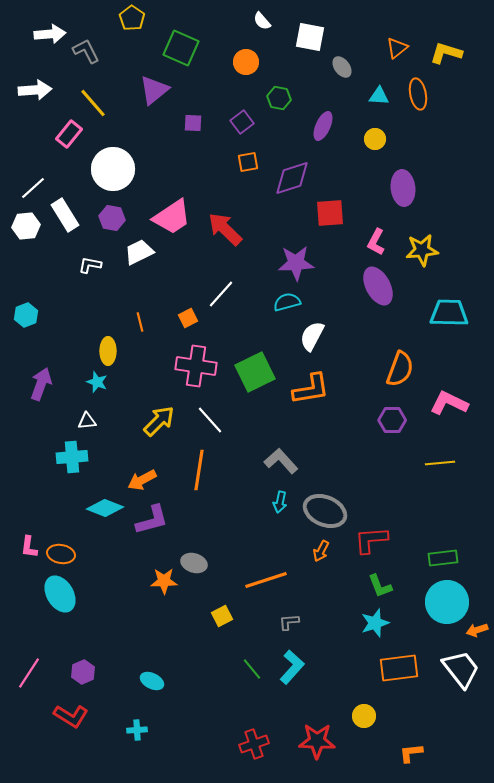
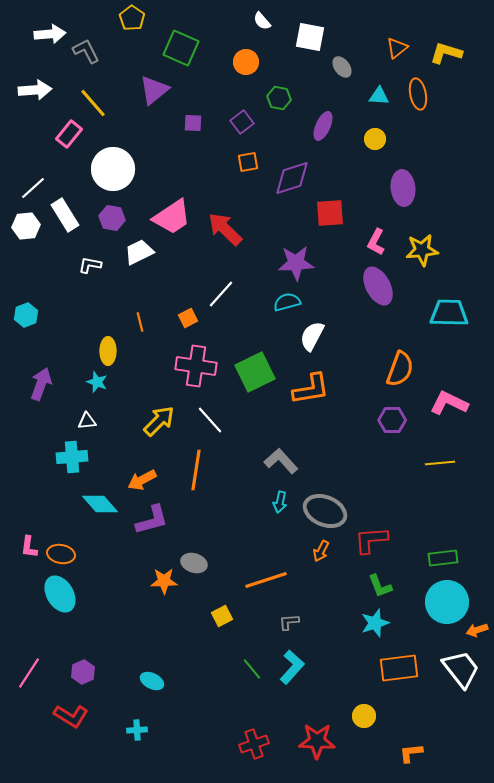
orange line at (199, 470): moved 3 px left
cyan diamond at (105, 508): moved 5 px left, 4 px up; rotated 27 degrees clockwise
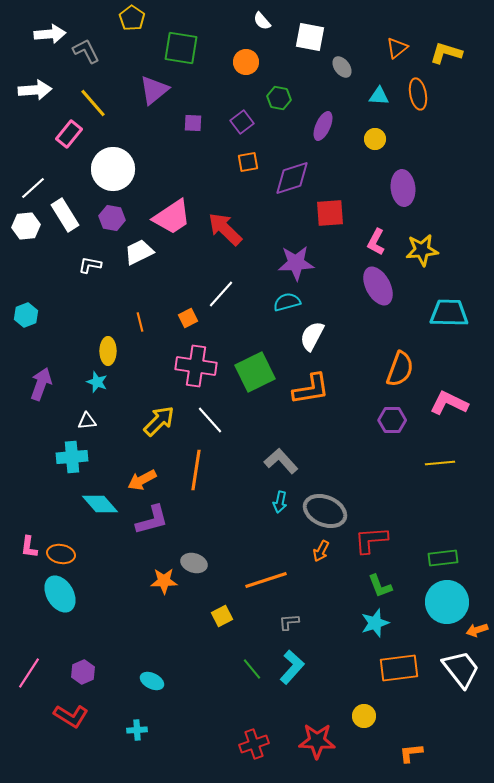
green square at (181, 48): rotated 15 degrees counterclockwise
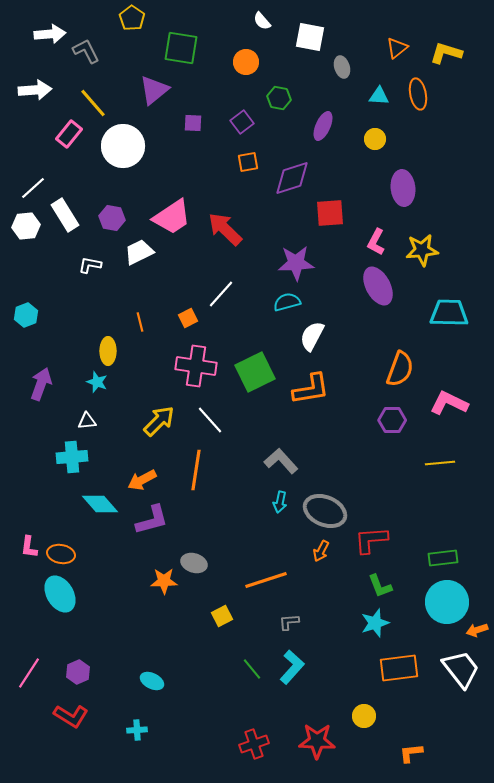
gray ellipse at (342, 67): rotated 20 degrees clockwise
white circle at (113, 169): moved 10 px right, 23 px up
purple hexagon at (83, 672): moved 5 px left
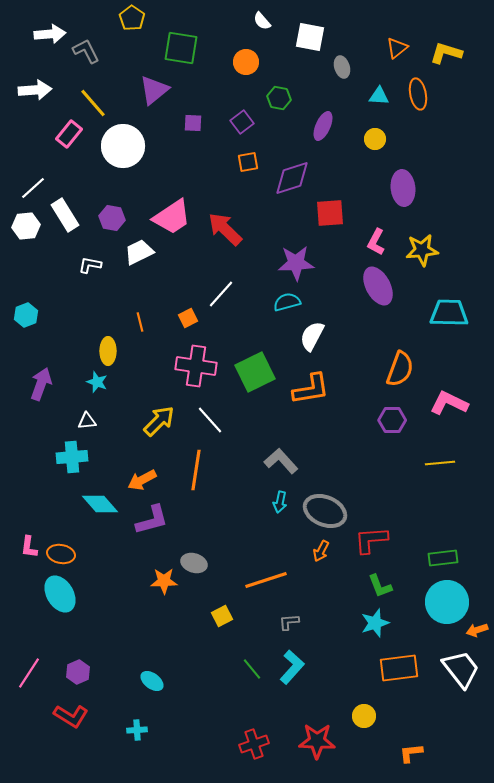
cyan ellipse at (152, 681): rotated 10 degrees clockwise
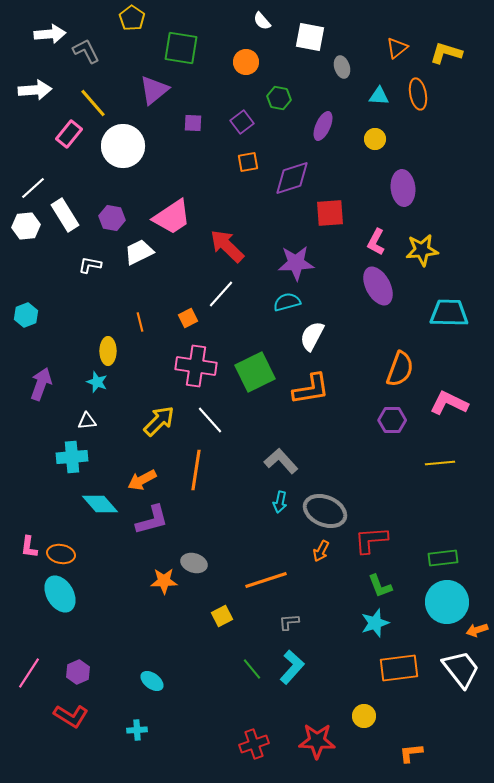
red arrow at (225, 229): moved 2 px right, 17 px down
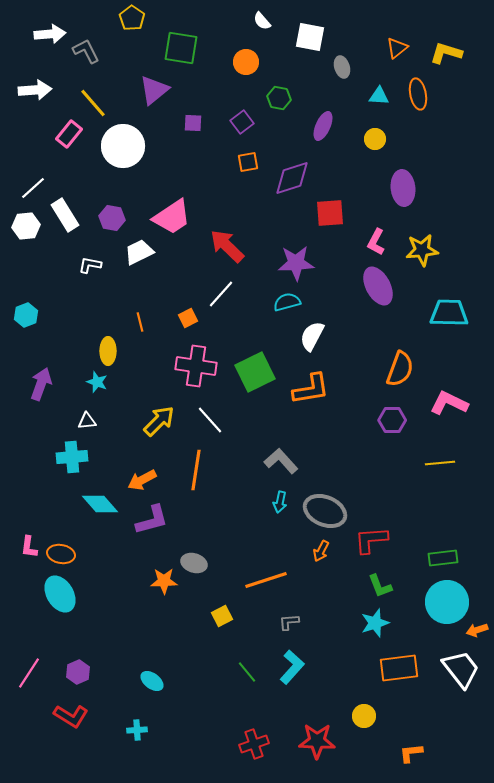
green line at (252, 669): moved 5 px left, 3 px down
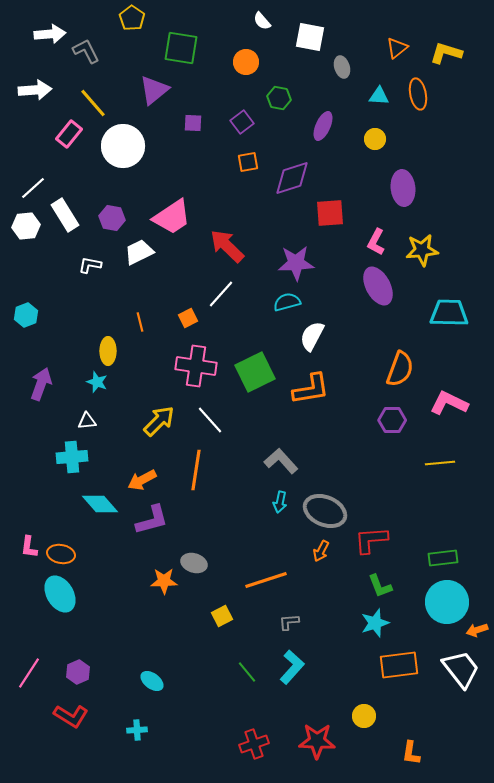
orange rectangle at (399, 668): moved 3 px up
orange L-shape at (411, 753): rotated 75 degrees counterclockwise
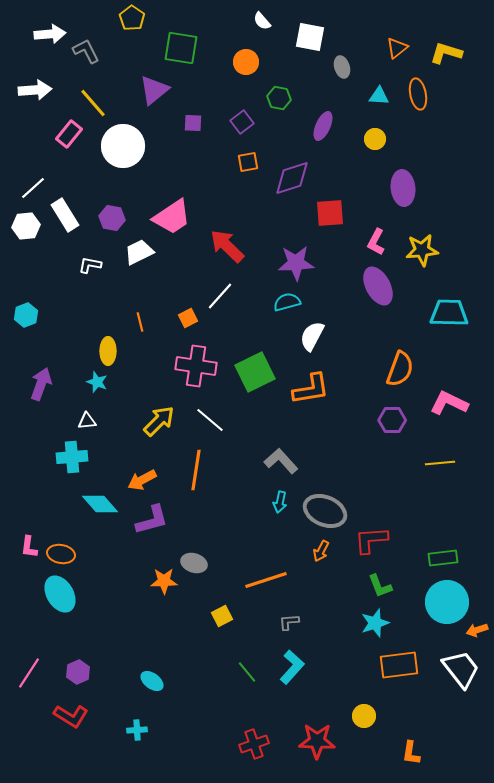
white line at (221, 294): moved 1 px left, 2 px down
white line at (210, 420): rotated 8 degrees counterclockwise
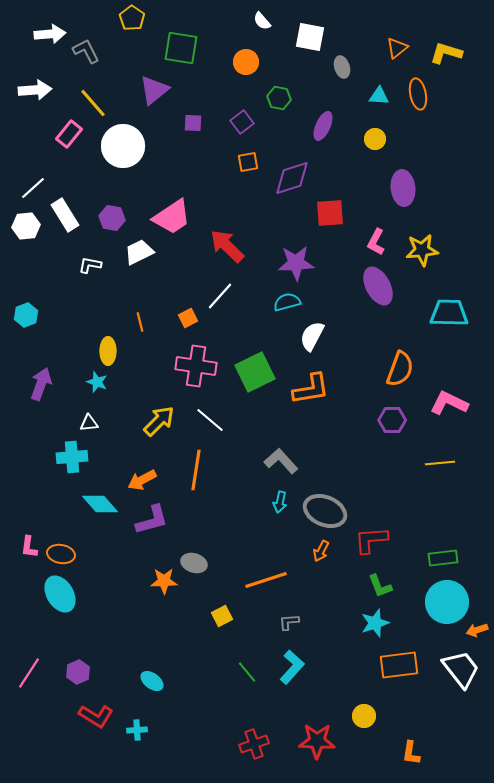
white triangle at (87, 421): moved 2 px right, 2 px down
red L-shape at (71, 716): moved 25 px right
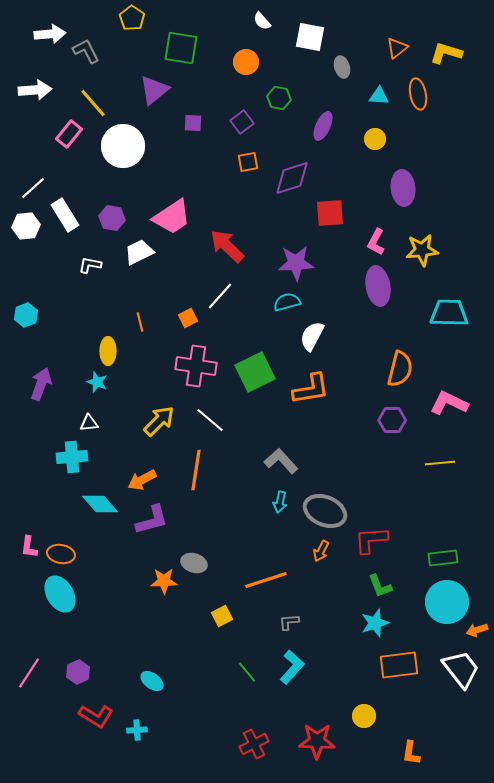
purple ellipse at (378, 286): rotated 18 degrees clockwise
orange semicircle at (400, 369): rotated 6 degrees counterclockwise
red cross at (254, 744): rotated 8 degrees counterclockwise
